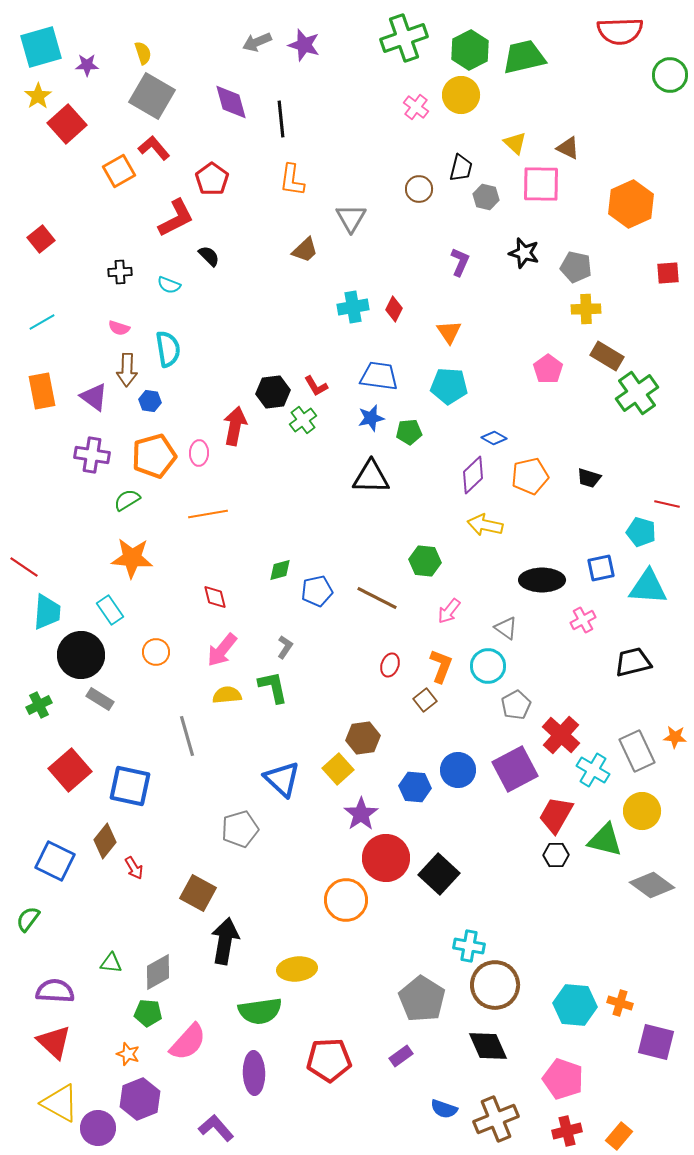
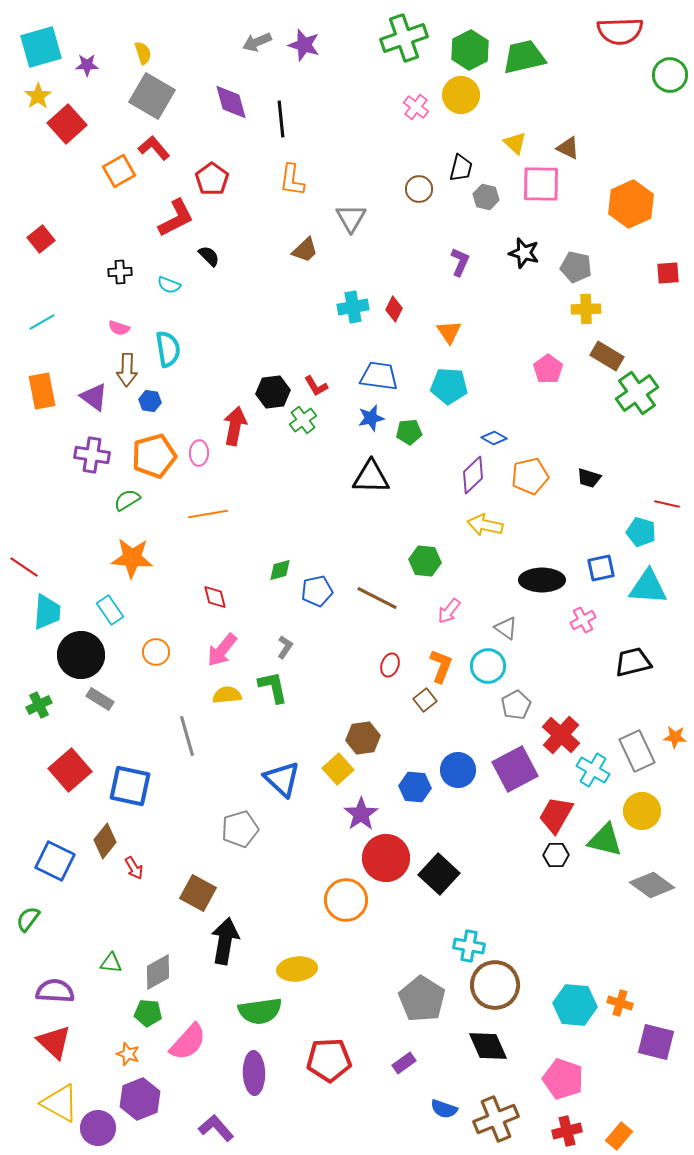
purple rectangle at (401, 1056): moved 3 px right, 7 px down
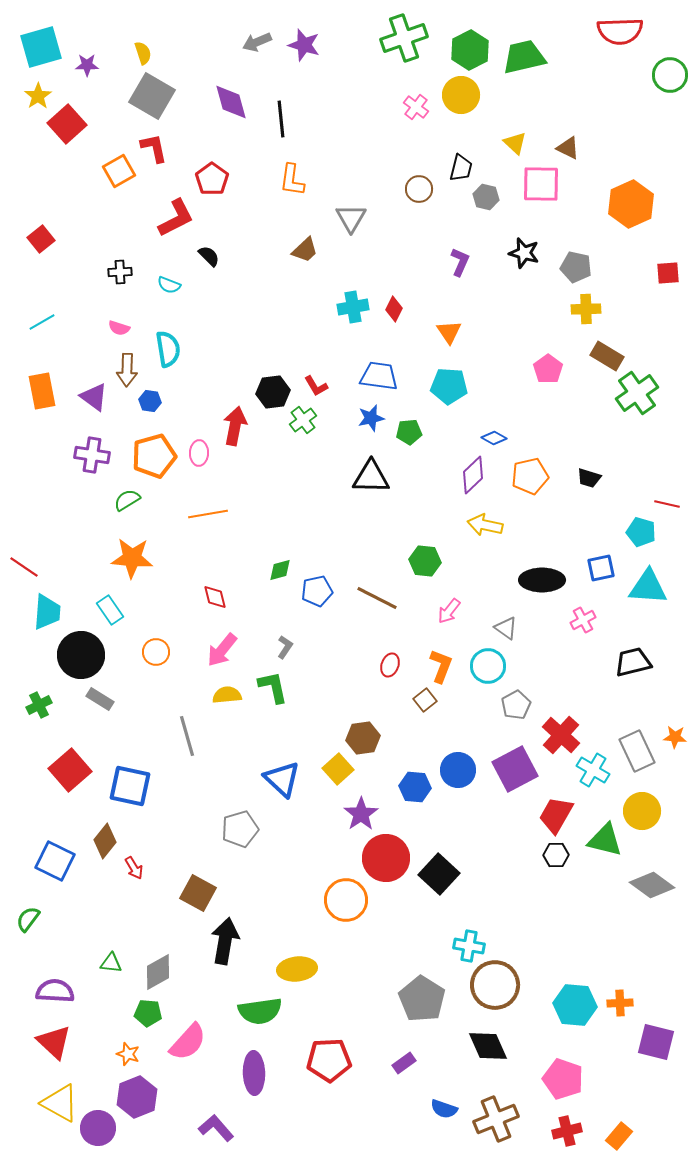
red L-shape at (154, 148): rotated 28 degrees clockwise
orange cross at (620, 1003): rotated 20 degrees counterclockwise
purple hexagon at (140, 1099): moved 3 px left, 2 px up
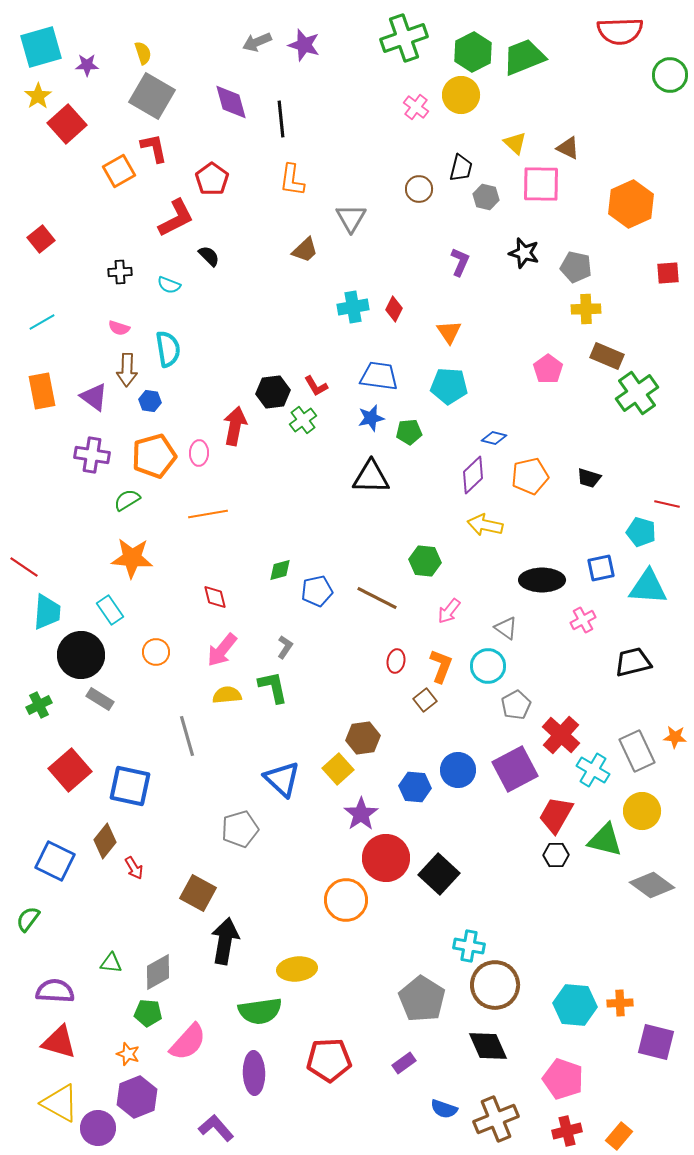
green hexagon at (470, 50): moved 3 px right, 2 px down
green trapezoid at (524, 57): rotated 9 degrees counterclockwise
brown rectangle at (607, 356): rotated 8 degrees counterclockwise
blue diamond at (494, 438): rotated 15 degrees counterclockwise
red ellipse at (390, 665): moved 6 px right, 4 px up; rotated 10 degrees counterclockwise
red triangle at (54, 1042): moved 5 px right; rotated 27 degrees counterclockwise
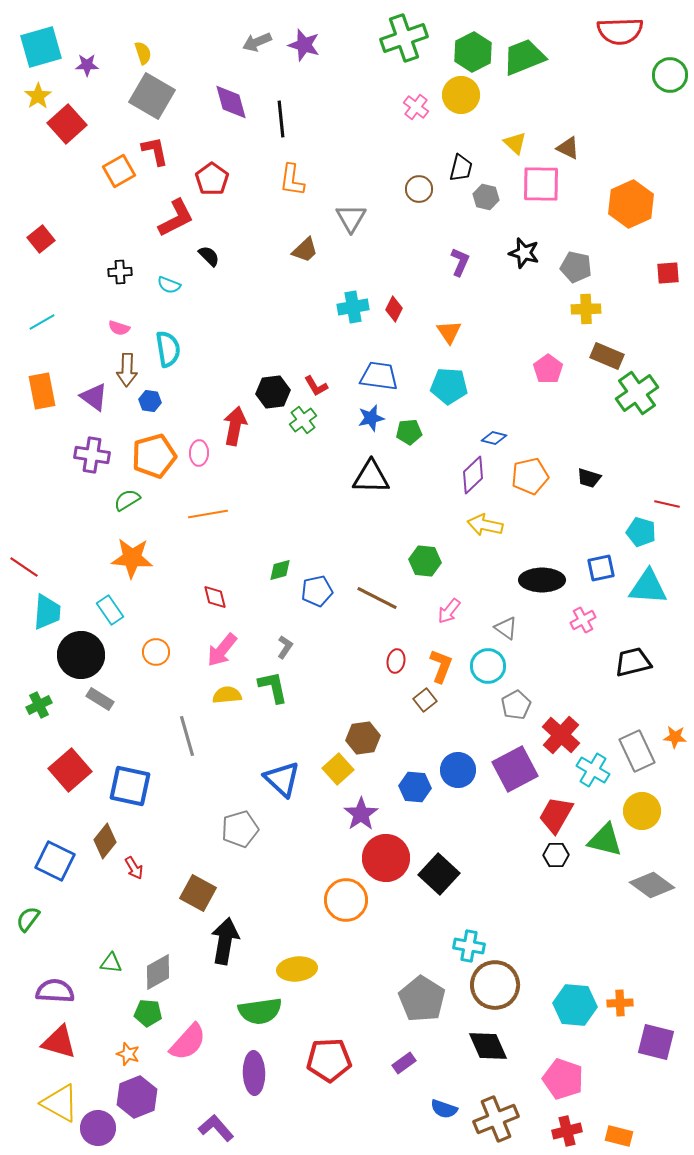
red L-shape at (154, 148): moved 1 px right, 3 px down
orange rectangle at (619, 1136): rotated 64 degrees clockwise
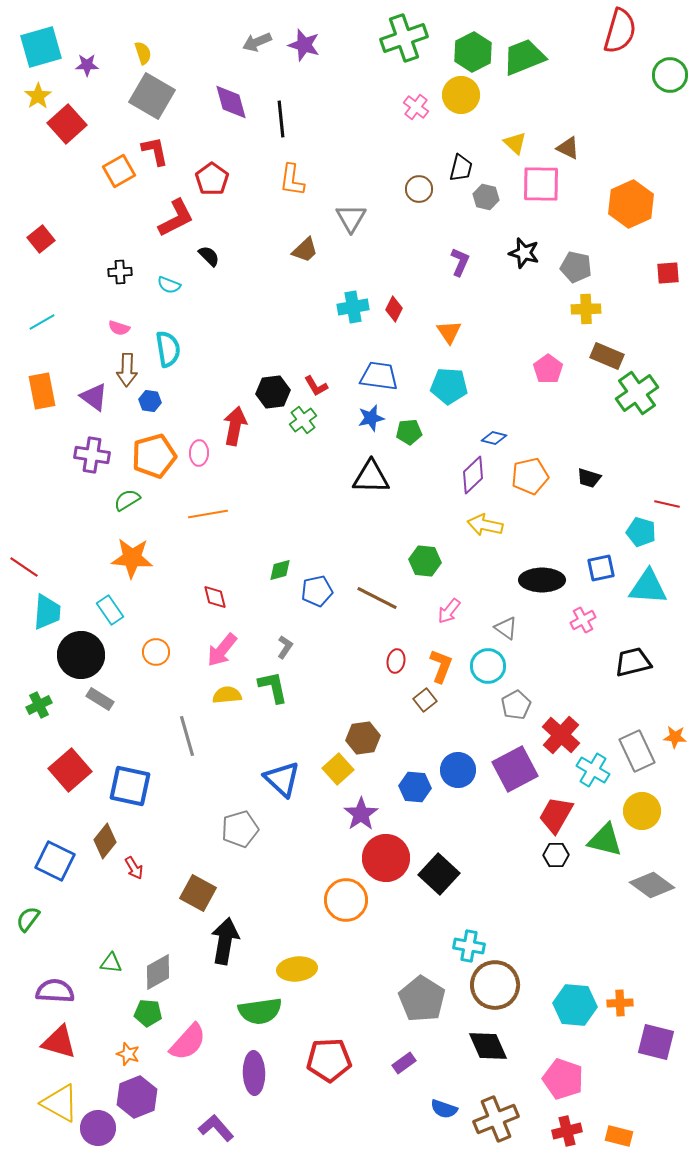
red semicircle at (620, 31): rotated 72 degrees counterclockwise
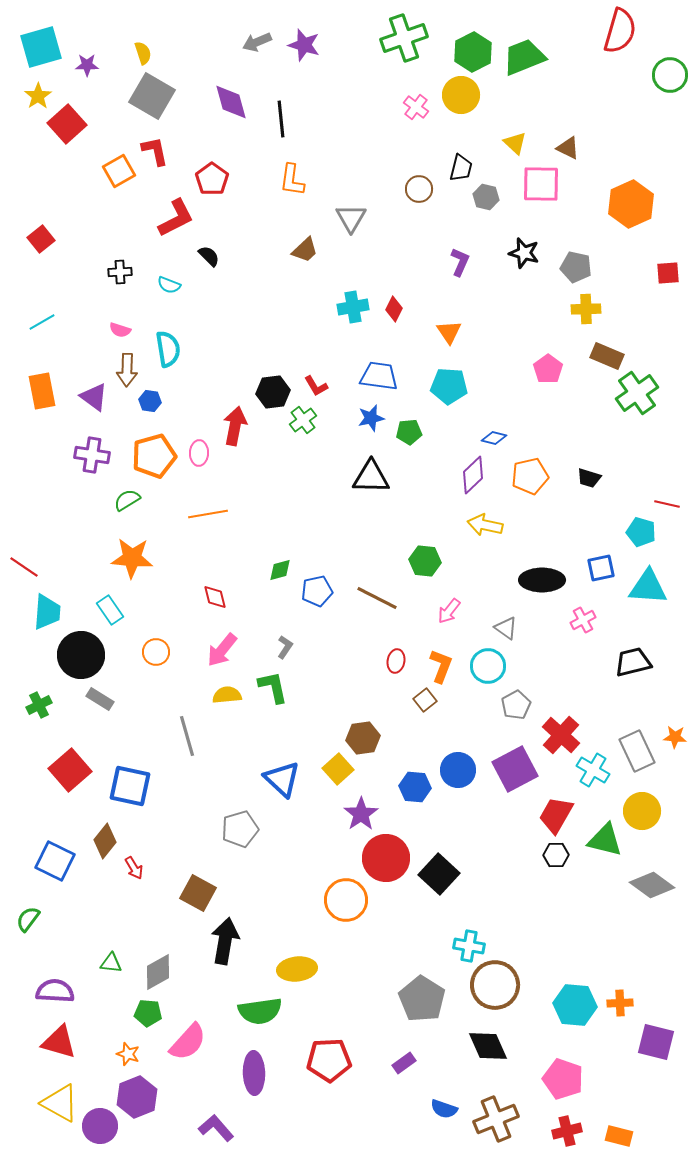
pink semicircle at (119, 328): moved 1 px right, 2 px down
purple circle at (98, 1128): moved 2 px right, 2 px up
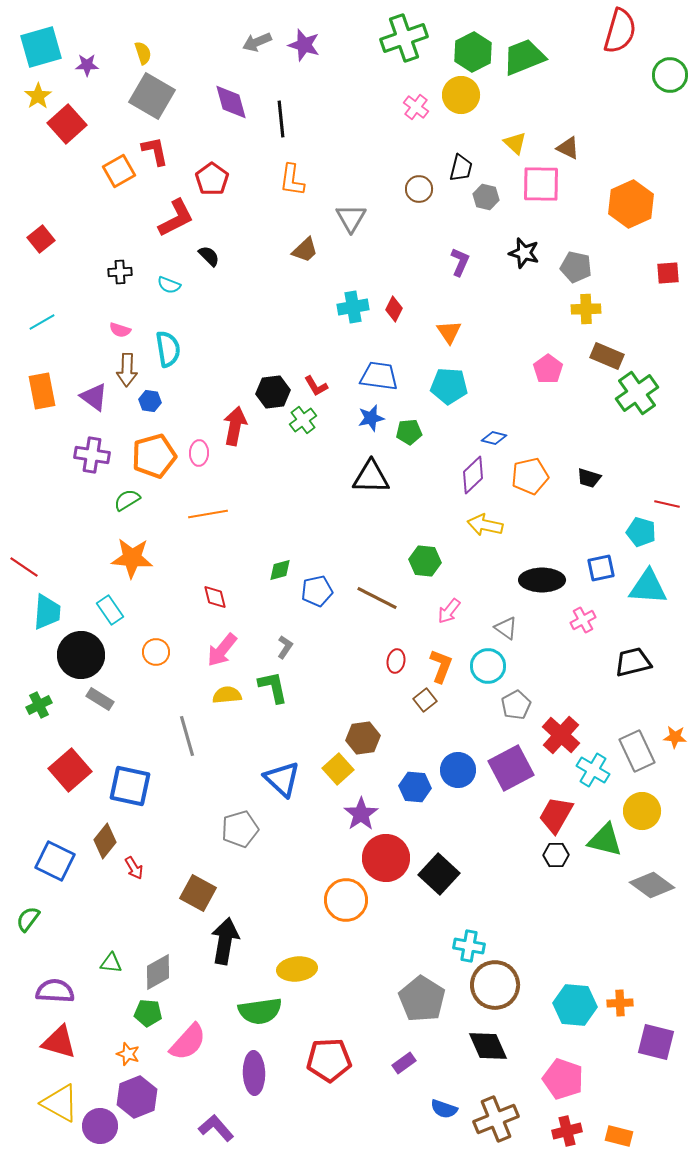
purple square at (515, 769): moved 4 px left, 1 px up
